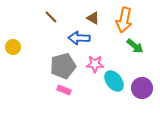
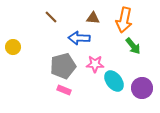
brown triangle: rotated 24 degrees counterclockwise
green arrow: moved 2 px left; rotated 12 degrees clockwise
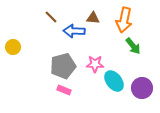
blue arrow: moved 5 px left, 7 px up
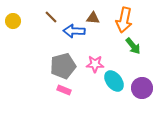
yellow circle: moved 26 px up
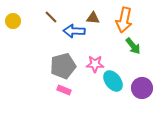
cyan ellipse: moved 1 px left
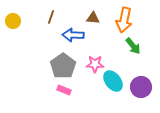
brown line: rotated 64 degrees clockwise
blue arrow: moved 1 px left, 4 px down
gray pentagon: rotated 20 degrees counterclockwise
purple circle: moved 1 px left, 1 px up
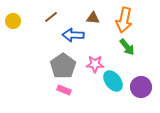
brown line: rotated 32 degrees clockwise
green arrow: moved 6 px left, 1 px down
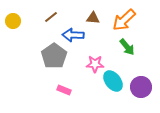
orange arrow: rotated 35 degrees clockwise
gray pentagon: moved 9 px left, 10 px up
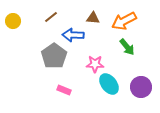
orange arrow: moved 1 px down; rotated 15 degrees clockwise
cyan ellipse: moved 4 px left, 3 px down
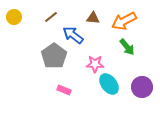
yellow circle: moved 1 px right, 4 px up
blue arrow: rotated 35 degrees clockwise
purple circle: moved 1 px right
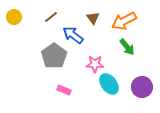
brown triangle: rotated 48 degrees clockwise
